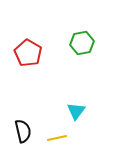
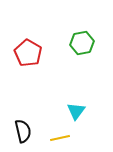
yellow line: moved 3 px right
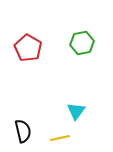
red pentagon: moved 5 px up
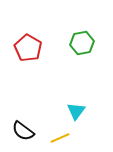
black semicircle: rotated 140 degrees clockwise
yellow line: rotated 12 degrees counterclockwise
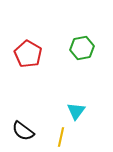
green hexagon: moved 5 px down
red pentagon: moved 6 px down
yellow line: moved 1 px right, 1 px up; rotated 54 degrees counterclockwise
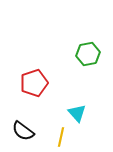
green hexagon: moved 6 px right, 6 px down
red pentagon: moved 6 px right, 29 px down; rotated 24 degrees clockwise
cyan triangle: moved 1 px right, 2 px down; rotated 18 degrees counterclockwise
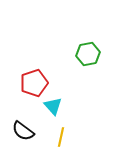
cyan triangle: moved 24 px left, 7 px up
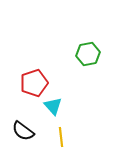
yellow line: rotated 18 degrees counterclockwise
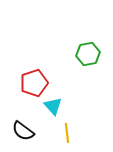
yellow line: moved 6 px right, 4 px up
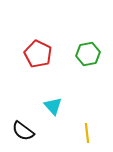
red pentagon: moved 4 px right, 29 px up; rotated 28 degrees counterclockwise
yellow line: moved 20 px right
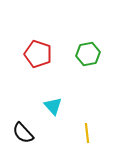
red pentagon: rotated 8 degrees counterclockwise
black semicircle: moved 2 px down; rotated 10 degrees clockwise
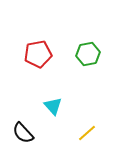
red pentagon: rotated 28 degrees counterclockwise
yellow line: rotated 54 degrees clockwise
